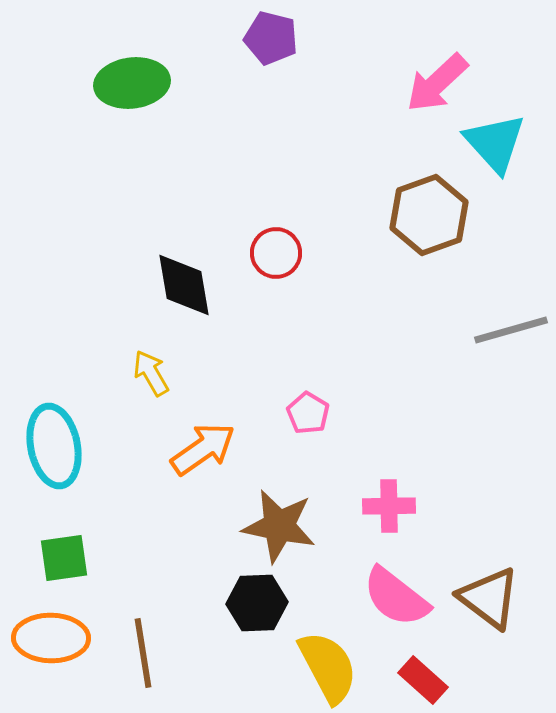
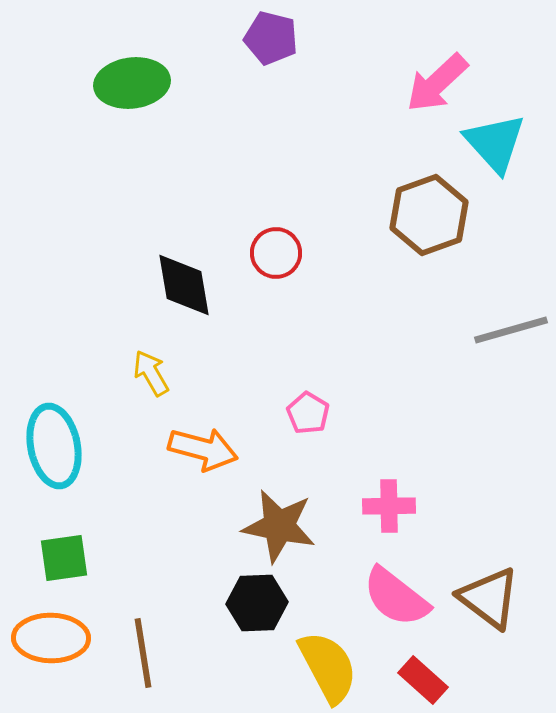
orange arrow: rotated 50 degrees clockwise
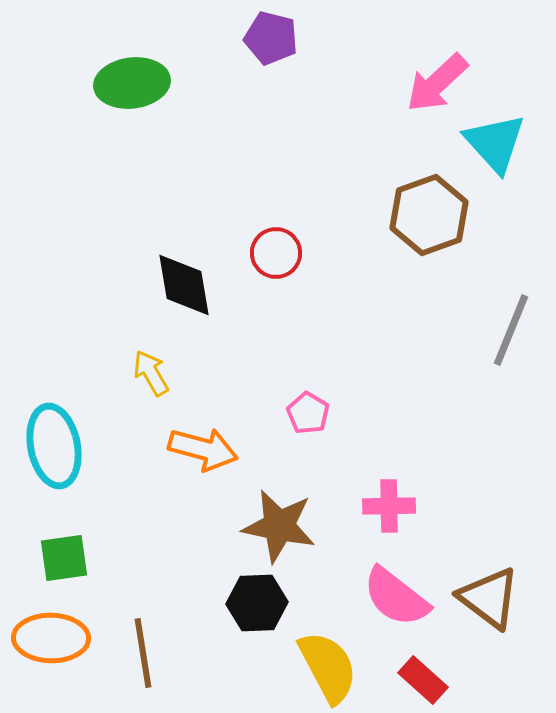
gray line: rotated 52 degrees counterclockwise
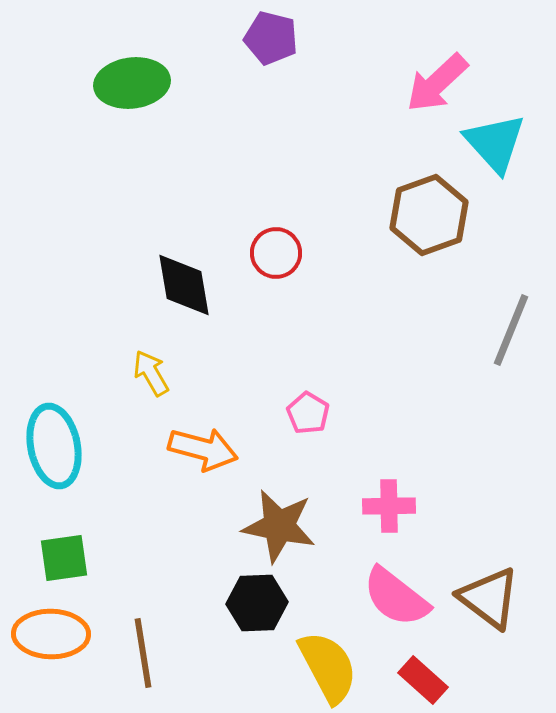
orange ellipse: moved 4 px up
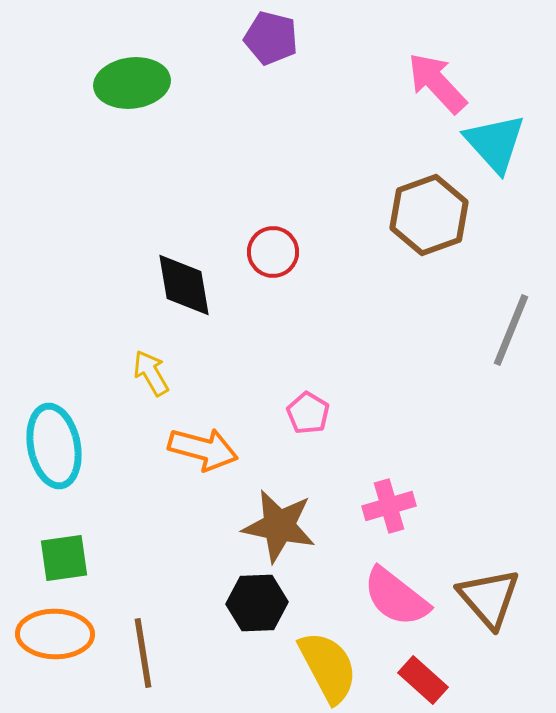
pink arrow: rotated 90 degrees clockwise
red circle: moved 3 px left, 1 px up
pink cross: rotated 15 degrees counterclockwise
brown triangle: rotated 12 degrees clockwise
orange ellipse: moved 4 px right
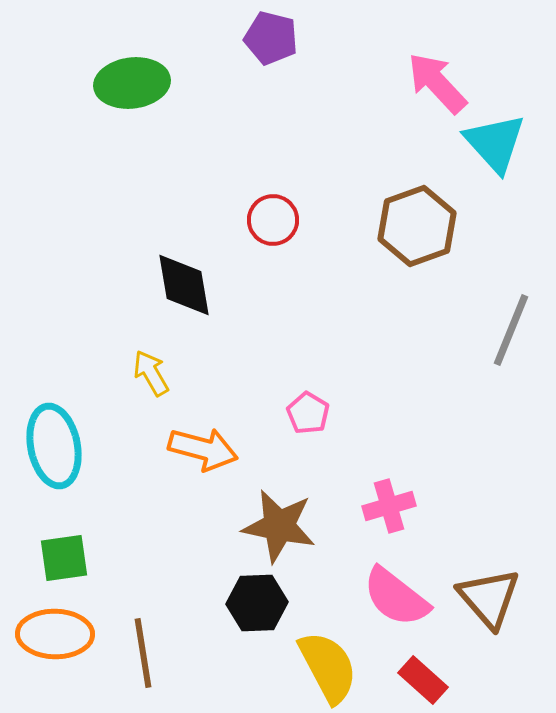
brown hexagon: moved 12 px left, 11 px down
red circle: moved 32 px up
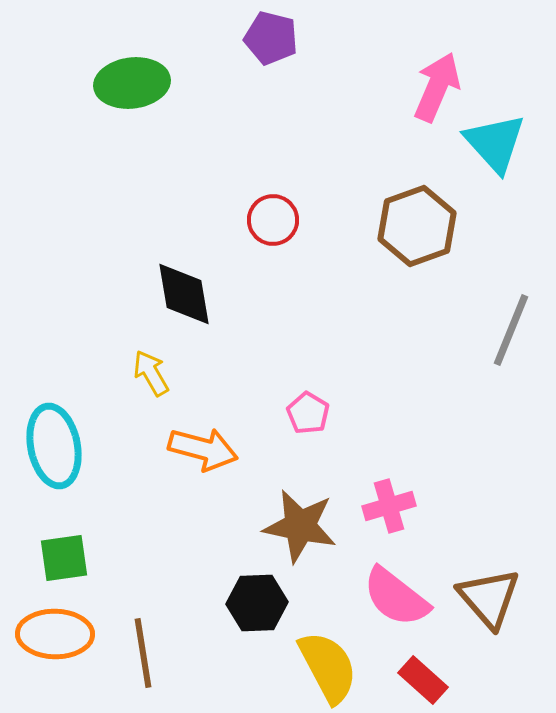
pink arrow: moved 4 px down; rotated 66 degrees clockwise
black diamond: moved 9 px down
brown star: moved 21 px right
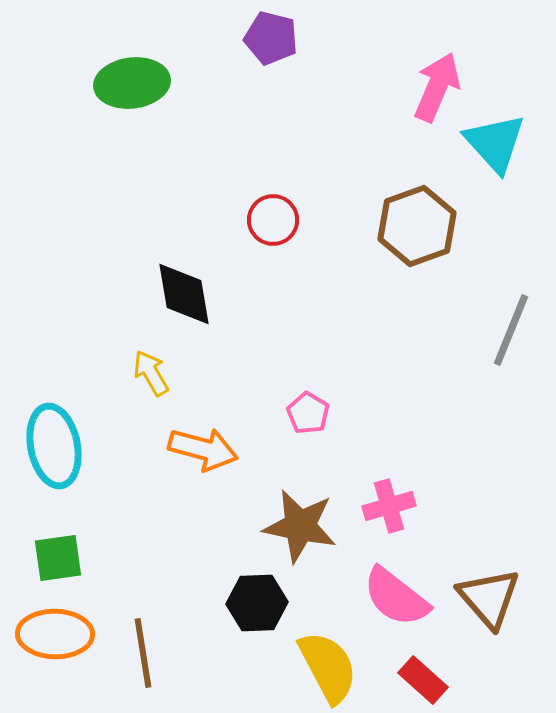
green square: moved 6 px left
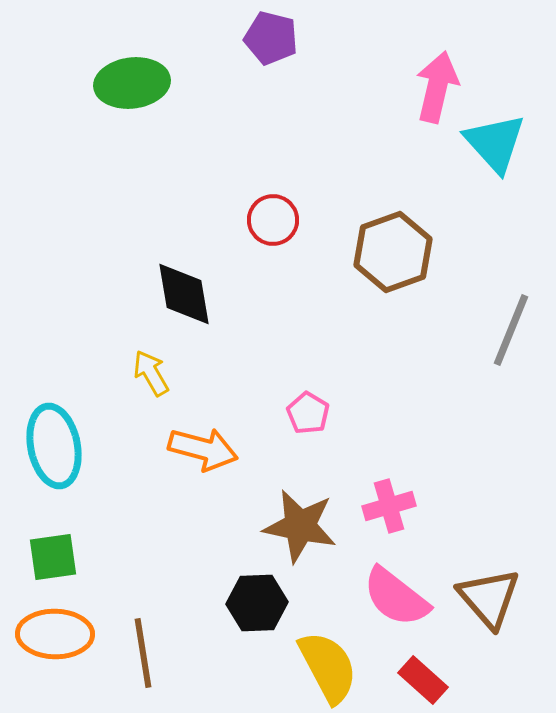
pink arrow: rotated 10 degrees counterclockwise
brown hexagon: moved 24 px left, 26 px down
green square: moved 5 px left, 1 px up
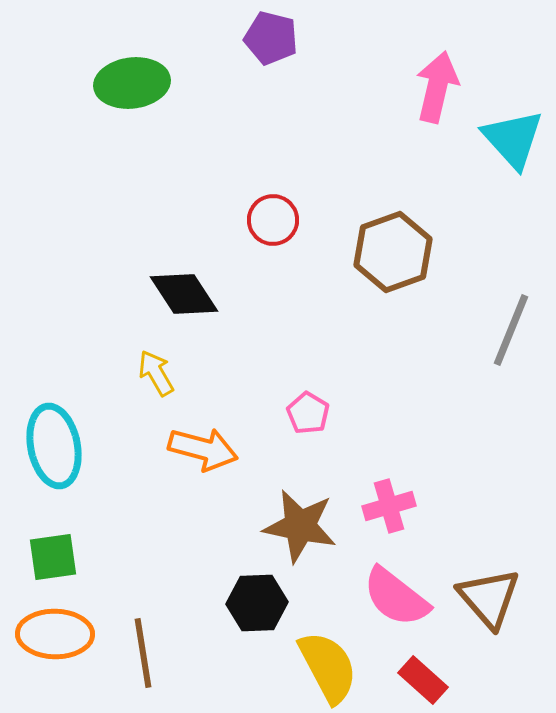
cyan triangle: moved 18 px right, 4 px up
black diamond: rotated 24 degrees counterclockwise
yellow arrow: moved 5 px right
